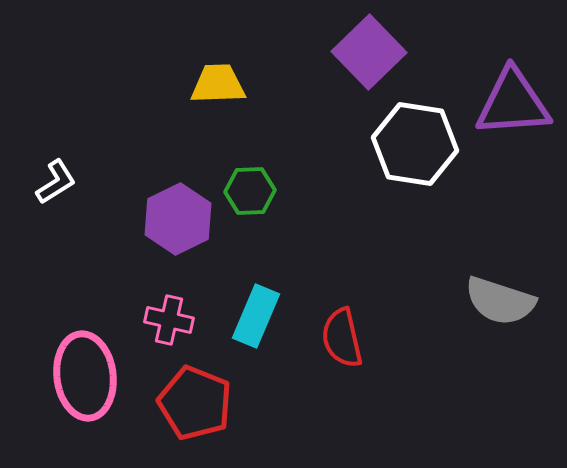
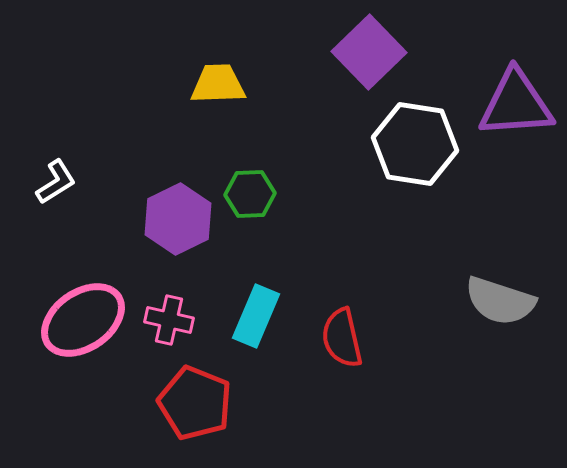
purple triangle: moved 3 px right, 1 px down
green hexagon: moved 3 px down
pink ellipse: moved 2 px left, 56 px up; rotated 62 degrees clockwise
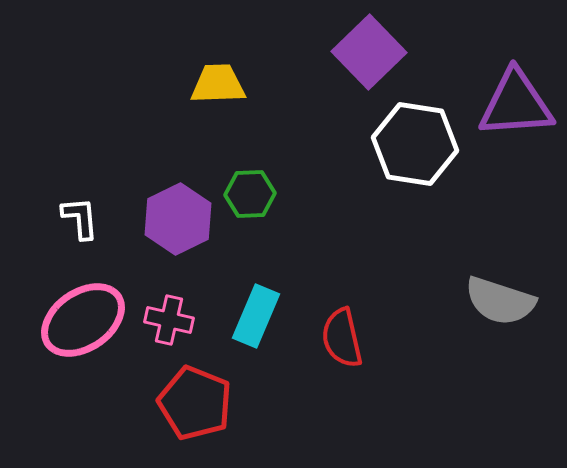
white L-shape: moved 24 px right, 36 px down; rotated 63 degrees counterclockwise
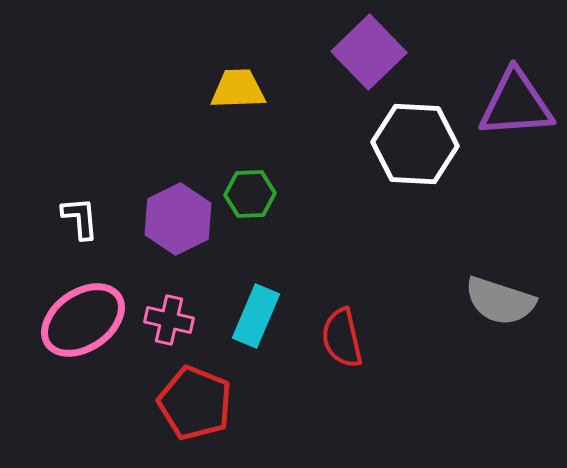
yellow trapezoid: moved 20 px right, 5 px down
white hexagon: rotated 6 degrees counterclockwise
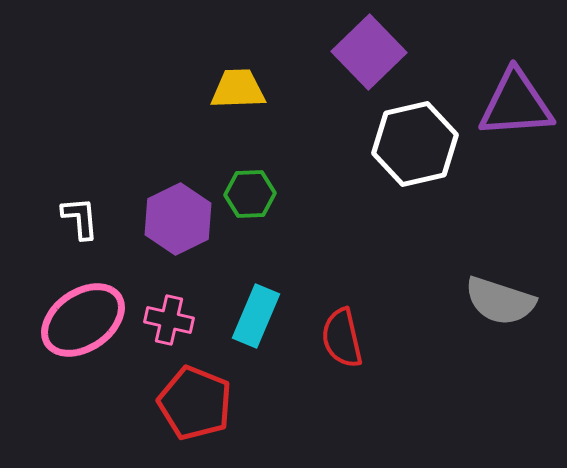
white hexagon: rotated 16 degrees counterclockwise
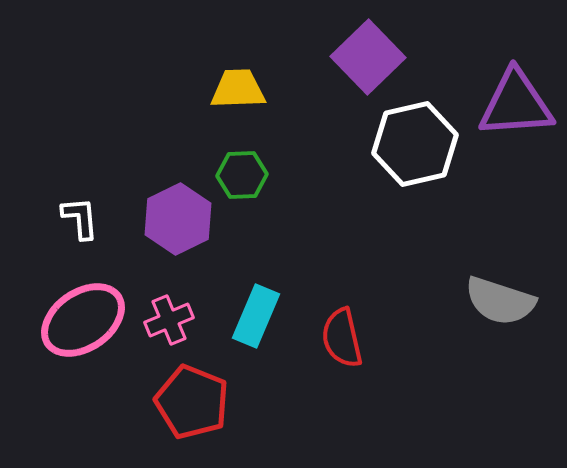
purple square: moved 1 px left, 5 px down
green hexagon: moved 8 px left, 19 px up
pink cross: rotated 36 degrees counterclockwise
red pentagon: moved 3 px left, 1 px up
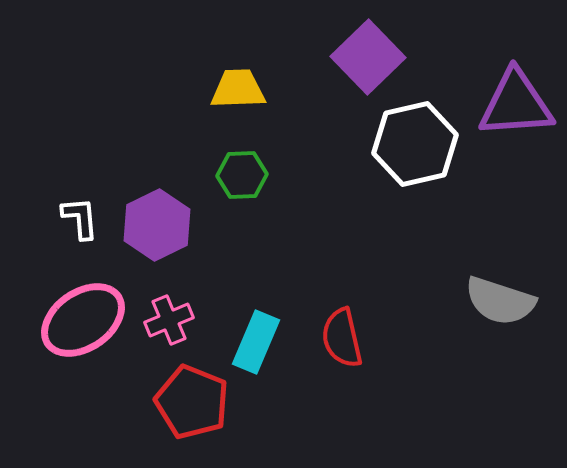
purple hexagon: moved 21 px left, 6 px down
cyan rectangle: moved 26 px down
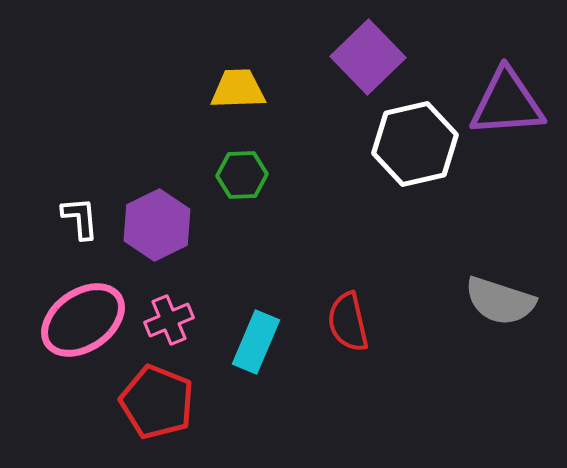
purple triangle: moved 9 px left, 1 px up
red semicircle: moved 6 px right, 16 px up
red pentagon: moved 35 px left
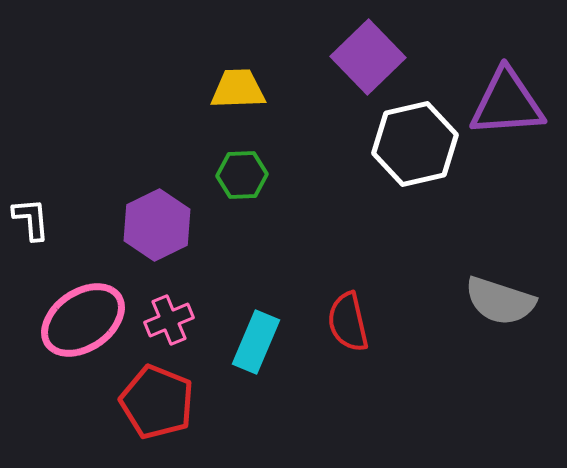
white L-shape: moved 49 px left, 1 px down
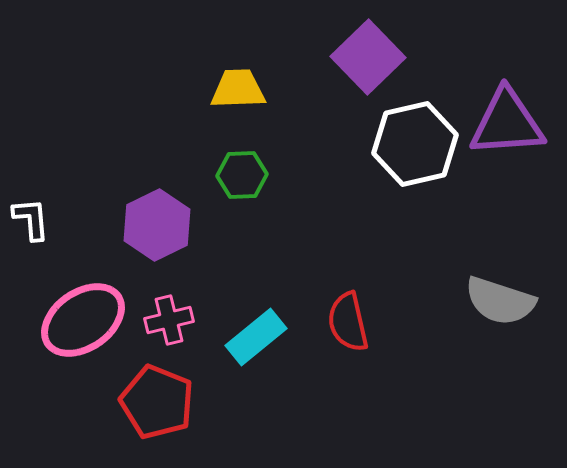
purple triangle: moved 20 px down
pink cross: rotated 9 degrees clockwise
cyan rectangle: moved 5 px up; rotated 28 degrees clockwise
